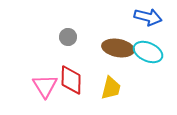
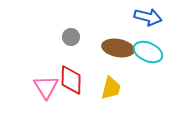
gray circle: moved 3 px right
pink triangle: moved 1 px right, 1 px down
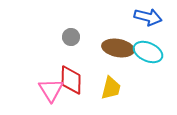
pink triangle: moved 5 px right, 3 px down
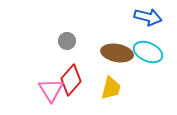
gray circle: moved 4 px left, 4 px down
brown ellipse: moved 1 px left, 5 px down
red diamond: rotated 40 degrees clockwise
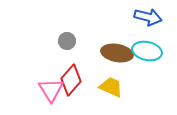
cyan ellipse: moved 1 px left, 1 px up; rotated 12 degrees counterclockwise
yellow trapezoid: moved 1 px up; rotated 80 degrees counterclockwise
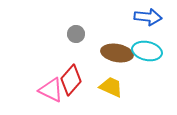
blue arrow: rotated 8 degrees counterclockwise
gray circle: moved 9 px right, 7 px up
pink triangle: rotated 32 degrees counterclockwise
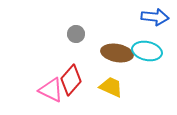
blue arrow: moved 7 px right
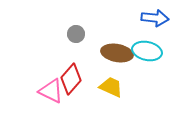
blue arrow: moved 1 px down
red diamond: moved 1 px up
pink triangle: moved 1 px down
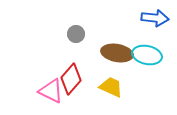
cyan ellipse: moved 4 px down
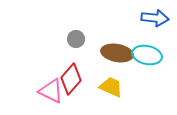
gray circle: moved 5 px down
